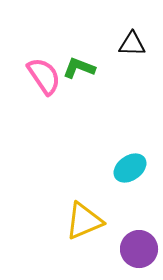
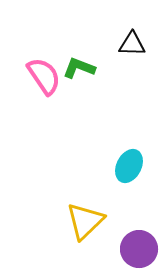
cyan ellipse: moved 1 px left, 2 px up; rotated 28 degrees counterclockwise
yellow triangle: moved 1 px right; rotated 21 degrees counterclockwise
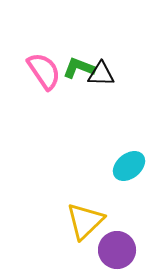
black triangle: moved 31 px left, 30 px down
pink semicircle: moved 5 px up
cyan ellipse: rotated 24 degrees clockwise
purple circle: moved 22 px left, 1 px down
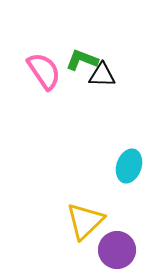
green L-shape: moved 3 px right, 8 px up
black triangle: moved 1 px right, 1 px down
cyan ellipse: rotated 32 degrees counterclockwise
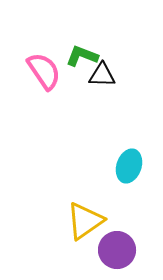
green L-shape: moved 4 px up
yellow triangle: rotated 9 degrees clockwise
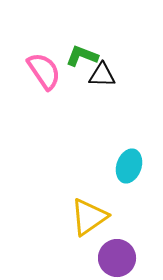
yellow triangle: moved 4 px right, 4 px up
purple circle: moved 8 px down
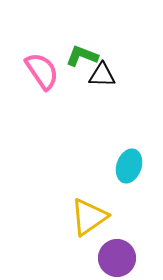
pink semicircle: moved 2 px left
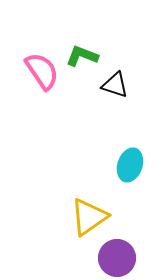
black triangle: moved 13 px right, 10 px down; rotated 16 degrees clockwise
cyan ellipse: moved 1 px right, 1 px up
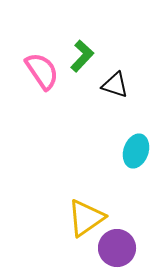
green L-shape: rotated 112 degrees clockwise
cyan ellipse: moved 6 px right, 14 px up
yellow triangle: moved 3 px left, 1 px down
purple circle: moved 10 px up
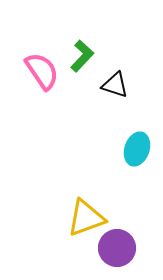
cyan ellipse: moved 1 px right, 2 px up
yellow triangle: rotated 15 degrees clockwise
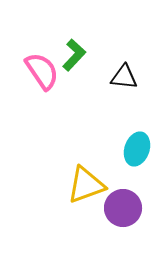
green L-shape: moved 8 px left, 1 px up
black triangle: moved 9 px right, 8 px up; rotated 12 degrees counterclockwise
yellow triangle: moved 33 px up
purple circle: moved 6 px right, 40 px up
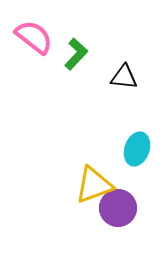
green L-shape: moved 2 px right, 1 px up
pink semicircle: moved 8 px left, 34 px up; rotated 18 degrees counterclockwise
yellow triangle: moved 8 px right
purple circle: moved 5 px left
